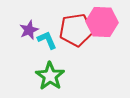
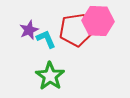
pink hexagon: moved 4 px left, 1 px up
cyan L-shape: moved 1 px left, 1 px up
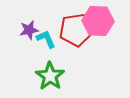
purple star: rotated 12 degrees clockwise
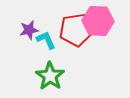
cyan L-shape: moved 1 px down
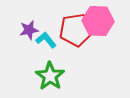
cyan L-shape: rotated 15 degrees counterclockwise
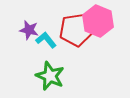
pink hexagon: rotated 20 degrees clockwise
purple star: rotated 24 degrees clockwise
green star: rotated 12 degrees counterclockwise
